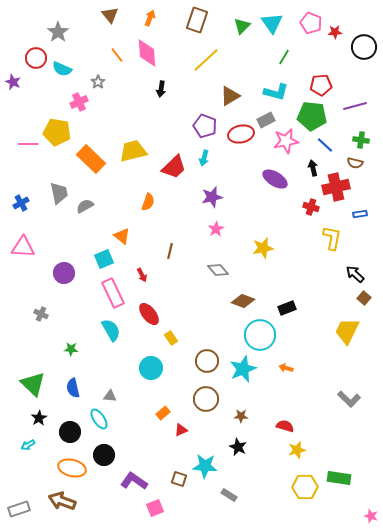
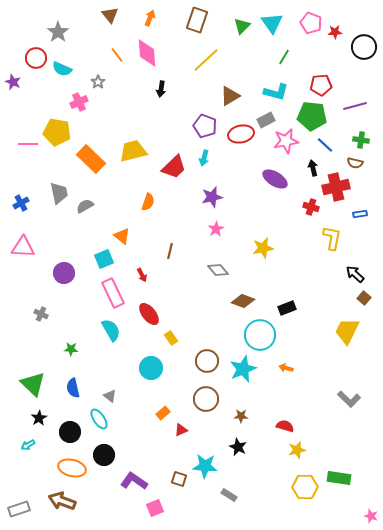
gray triangle at (110, 396): rotated 32 degrees clockwise
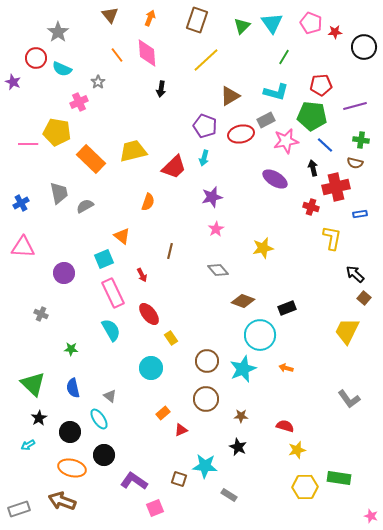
gray L-shape at (349, 399): rotated 10 degrees clockwise
